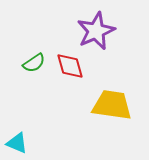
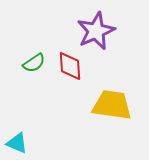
red diamond: rotated 12 degrees clockwise
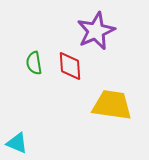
green semicircle: rotated 115 degrees clockwise
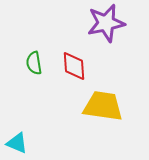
purple star: moved 10 px right, 8 px up; rotated 12 degrees clockwise
red diamond: moved 4 px right
yellow trapezoid: moved 9 px left, 1 px down
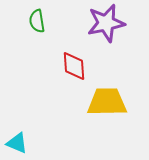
green semicircle: moved 3 px right, 42 px up
yellow trapezoid: moved 4 px right, 4 px up; rotated 9 degrees counterclockwise
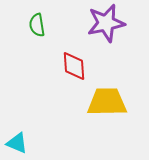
green semicircle: moved 4 px down
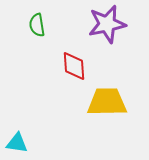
purple star: moved 1 px right, 1 px down
cyan triangle: rotated 15 degrees counterclockwise
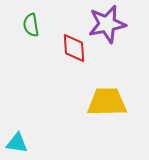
green semicircle: moved 6 px left
red diamond: moved 18 px up
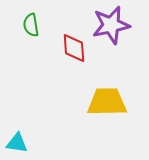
purple star: moved 4 px right, 1 px down
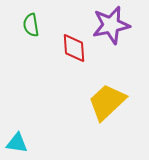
yellow trapezoid: rotated 42 degrees counterclockwise
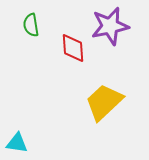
purple star: moved 1 px left, 1 px down
red diamond: moved 1 px left
yellow trapezoid: moved 3 px left
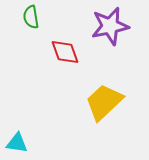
green semicircle: moved 8 px up
red diamond: moved 8 px left, 4 px down; rotated 16 degrees counterclockwise
